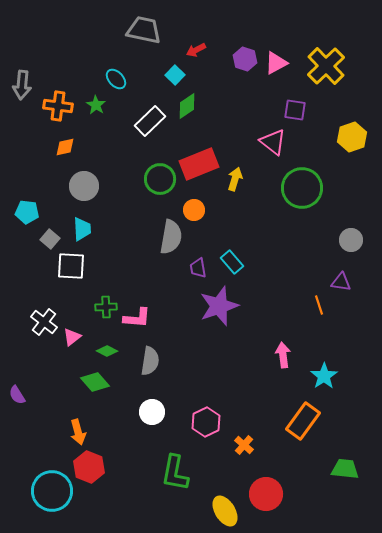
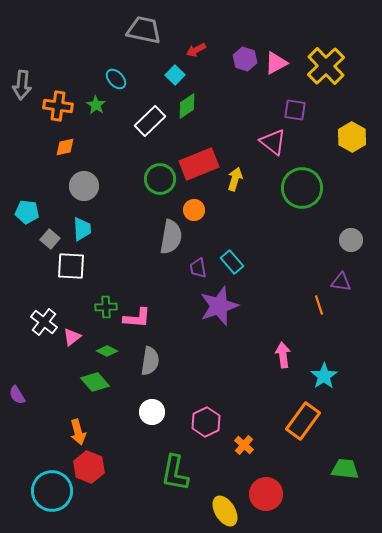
yellow hexagon at (352, 137): rotated 12 degrees counterclockwise
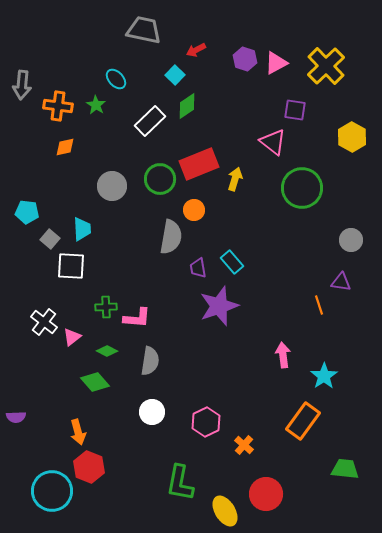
gray circle at (84, 186): moved 28 px right
purple semicircle at (17, 395): moved 1 px left, 22 px down; rotated 60 degrees counterclockwise
green L-shape at (175, 473): moved 5 px right, 10 px down
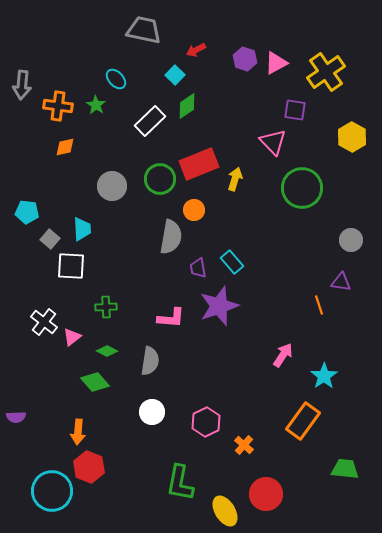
yellow cross at (326, 66): moved 6 px down; rotated 9 degrees clockwise
pink triangle at (273, 142): rotated 8 degrees clockwise
pink L-shape at (137, 318): moved 34 px right
pink arrow at (283, 355): rotated 40 degrees clockwise
orange arrow at (78, 432): rotated 20 degrees clockwise
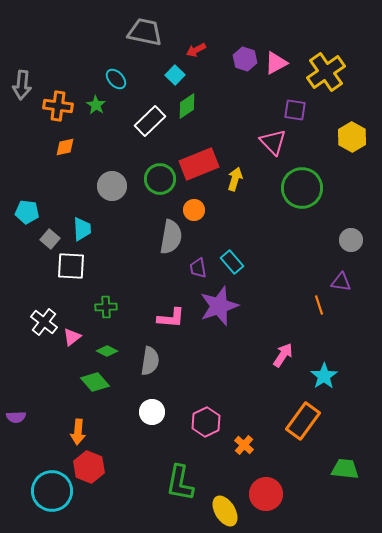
gray trapezoid at (144, 30): moved 1 px right, 2 px down
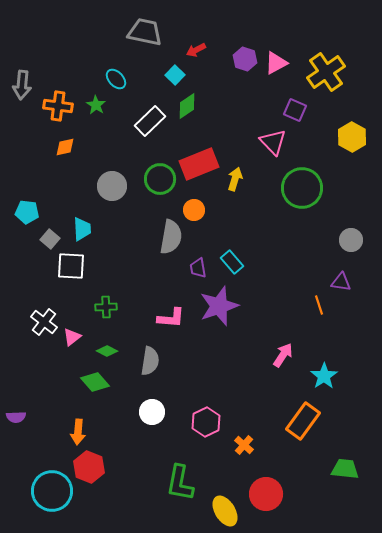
purple square at (295, 110): rotated 15 degrees clockwise
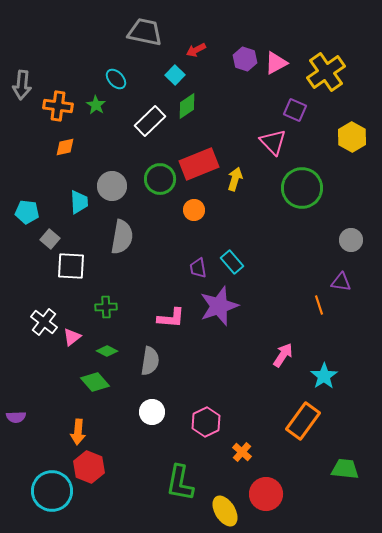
cyan trapezoid at (82, 229): moved 3 px left, 27 px up
gray semicircle at (171, 237): moved 49 px left
orange cross at (244, 445): moved 2 px left, 7 px down
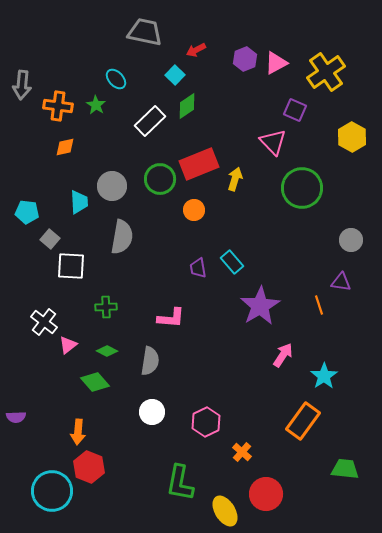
purple hexagon at (245, 59): rotated 20 degrees clockwise
purple star at (219, 306): moved 41 px right; rotated 12 degrees counterclockwise
pink triangle at (72, 337): moved 4 px left, 8 px down
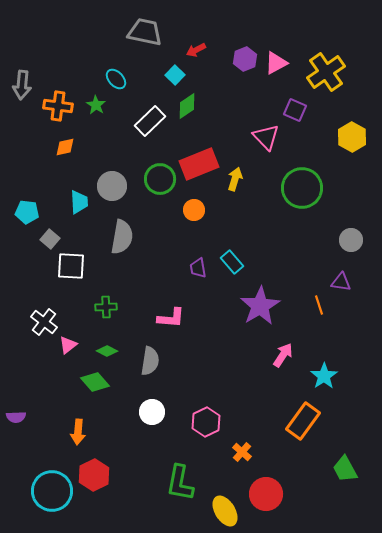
pink triangle at (273, 142): moved 7 px left, 5 px up
red hexagon at (89, 467): moved 5 px right, 8 px down; rotated 12 degrees clockwise
green trapezoid at (345, 469): rotated 124 degrees counterclockwise
